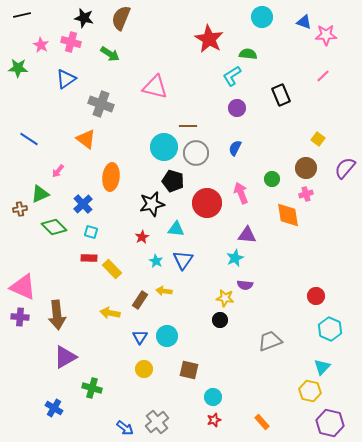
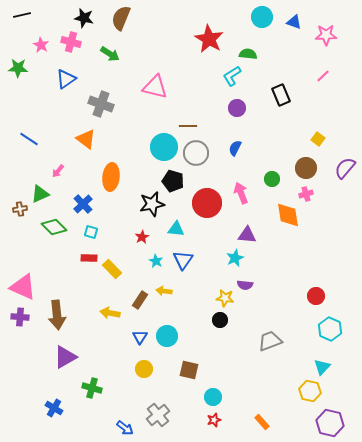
blue triangle at (304, 22): moved 10 px left
gray cross at (157, 422): moved 1 px right, 7 px up
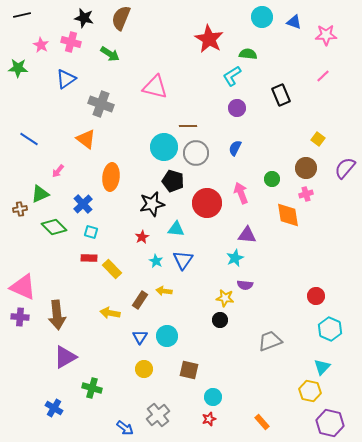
red star at (214, 420): moved 5 px left, 1 px up
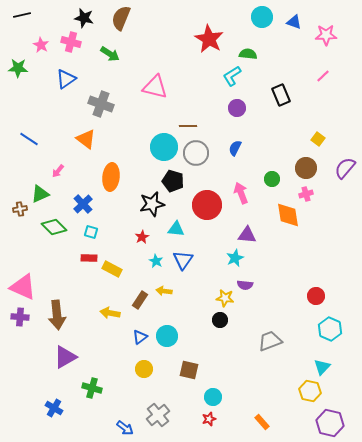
red circle at (207, 203): moved 2 px down
yellow rectangle at (112, 269): rotated 18 degrees counterclockwise
blue triangle at (140, 337): rotated 21 degrees clockwise
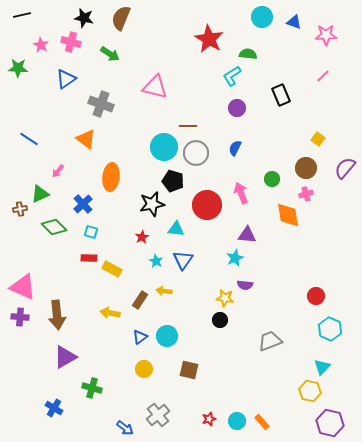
cyan circle at (213, 397): moved 24 px right, 24 px down
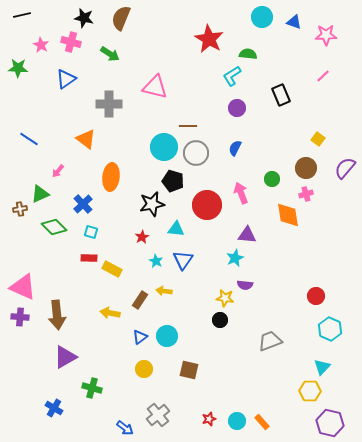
gray cross at (101, 104): moved 8 px right; rotated 20 degrees counterclockwise
yellow hexagon at (310, 391): rotated 10 degrees counterclockwise
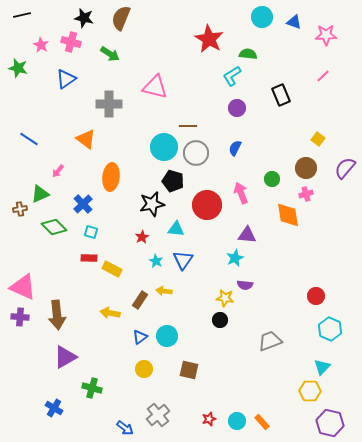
green star at (18, 68): rotated 12 degrees clockwise
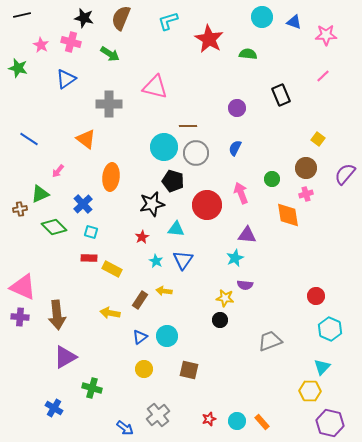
cyan L-shape at (232, 76): moved 64 px left, 55 px up; rotated 15 degrees clockwise
purple semicircle at (345, 168): moved 6 px down
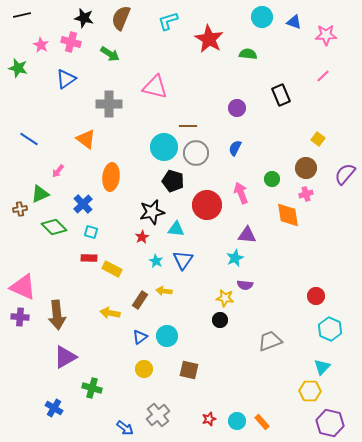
black star at (152, 204): moved 8 px down
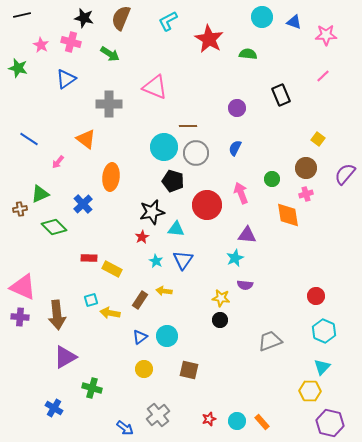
cyan L-shape at (168, 21): rotated 10 degrees counterclockwise
pink triangle at (155, 87): rotated 8 degrees clockwise
pink arrow at (58, 171): moved 9 px up
cyan square at (91, 232): moved 68 px down; rotated 32 degrees counterclockwise
yellow star at (225, 298): moved 4 px left
cyan hexagon at (330, 329): moved 6 px left, 2 px down
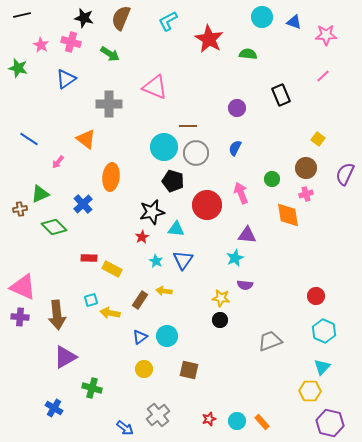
purple semicircle at (345, 174): rotated 15 degrees counterclockwise
